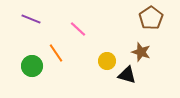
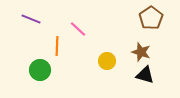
orange line: moved 1 px right, 7 px up; rotated 36 degrees clockwise
green circle: moved 8 px right, 4 px down
black triangle: moved 18 px right
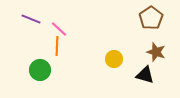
pink line: moved 19 px left
brown star: moved 15 px right
yellow circle: moved 7 px right, 2 px up
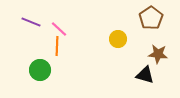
purple line: moved 3 px down
brown star: moved 2 px right, 2 px down; rotated 12 degrees counterclockwise
yellow circle: moved 4 px right, 20 px up
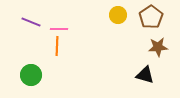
brown pentagon: moved 1 px up
pink line: rotated 42 degrees counterclockwise
yellow circle: moved 24 px up
brown star: moved 7 px up; rotated 12 degrees counterclockwise
green circle: moved 9 px left, 5 px down
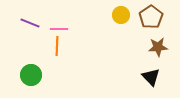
yellow circle: moved 3 px right
purple line: moved 1 px left, 1 px down
black triangle: moved 6 px right, 2 px down; rotated 30 degrees clockwise
